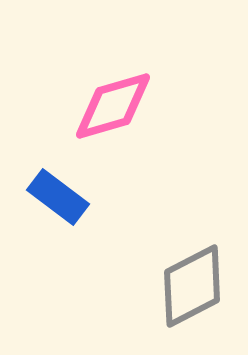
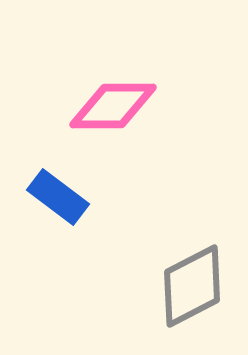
pink diamond: rotated 16 degrees clockwise
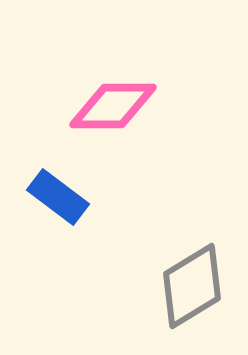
gray diamond: rotated 4 degrees counterclockwise
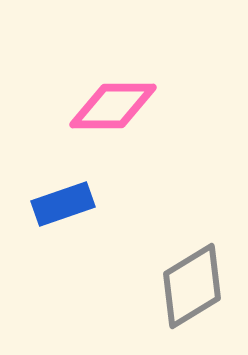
blue rectangle: moved 5 px right, 7 px down; rotated 56 degrees counterclockwise
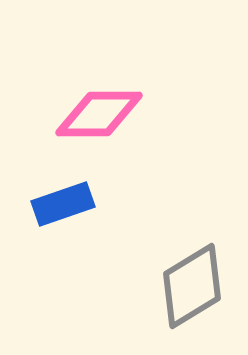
pink diamond: moved 14 px left, 8 px down
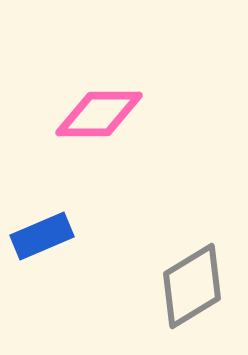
blue rectangle: moved 21 px left, 32 px down; rotated 4 degrees counterclockwise
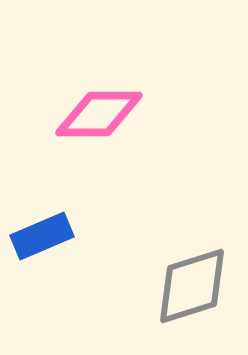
gray diamond: rotated 14 degrees clockwise
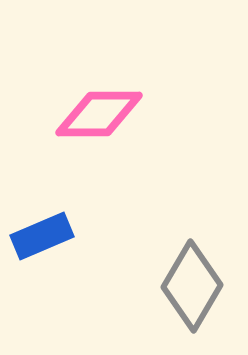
gray diamond: rotated 42 degrees counterclockwise
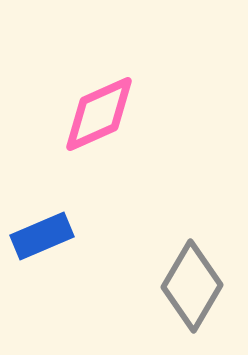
pink diamond: rotated 24 degrees counterclockwise
